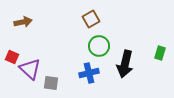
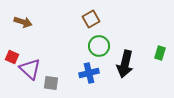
brown arrow: rotated 30 degrees clockwise
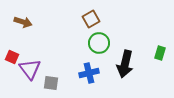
green circle: moved 3 px up
purple triangle: rotated 10 degrees clockwise
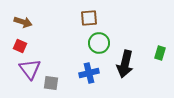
brown square: moved 2 px left, 1 px up; rotated 24 degrees clockwise
red square: moved 8 px right, 11 px up
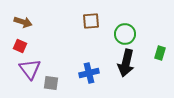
brown square: moved 2 px right, 3 px down
green circle: moved 26 px right, 9 px up
black arrow: moved 1 px right, 1 px up
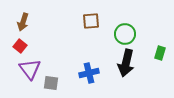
brown arrow: rotated 90 degrees clockwise
red square: rotated 16 degrees clockwise
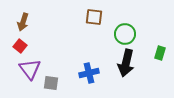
brown square: moved 3 px right, 4 px up; rotated 12 degrees clockwise
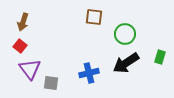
green rectangle: moved 4 px down
black arrow: rotated 44 degrees clockwise
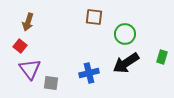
brown arrow: moved 5 px right
green rectangle: moved 2 px right
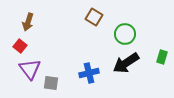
brown square: rotated 24 degrees clockwise
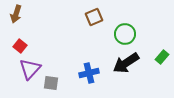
brown square: rotated 36 degrees clockwise
brown arrow: moved 12 px left, 8 px up
green rectangle: rotated 24 degrees clockwise
purple triangle: rotated 20 degrees clockwise
